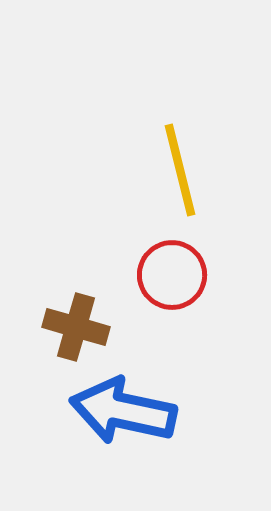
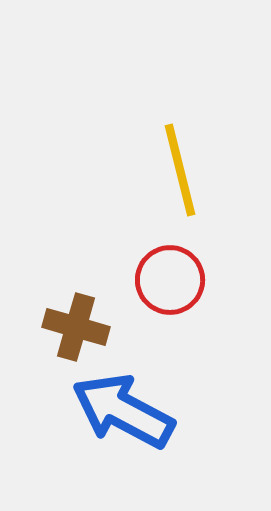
red circle: moved 2 px left, 5 px down
blue arrow: rotated 16 degrees clockwise
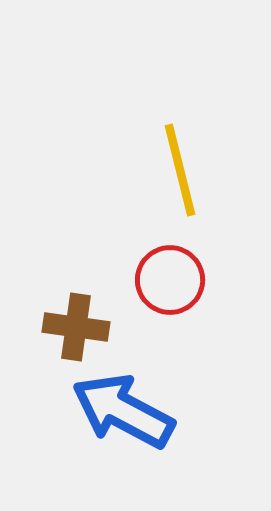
brown cross: rotated 8 degrees counterclockwise
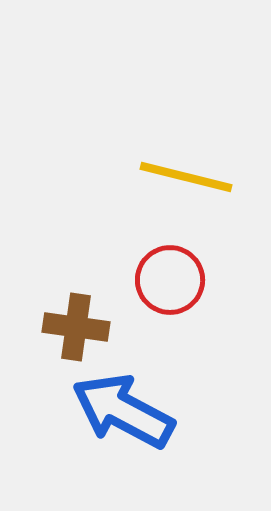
yellow line: moved 6 px right, 7 px down; rotated 62 degrees counterclockwise
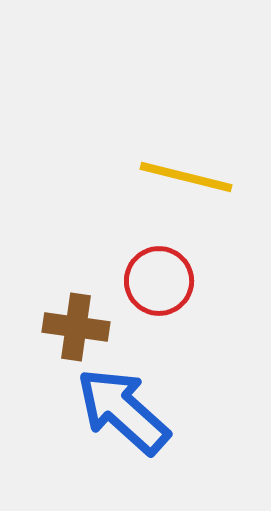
red circle: moved 11 px left, 1 px down
blue arrow: rotated 14 degrees clockwise
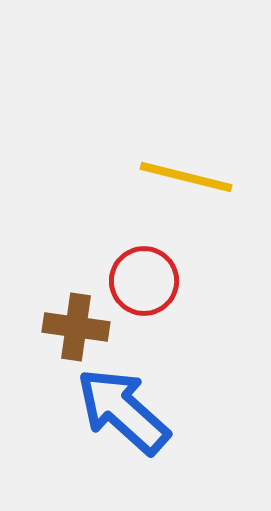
red circle: moved 15 px left
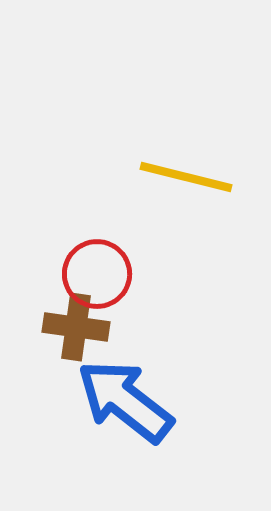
red circle: moved 47 px left, 7 px up
blue arrow: moved 2 px right, 10 px up; rotated 4 degrees counterclockwise
